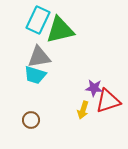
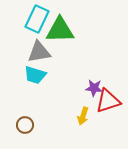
cyan rectangle: moved 1 px left, 1 px up
green triangle: rotated 12 degrees clockwise
gray triangle: moved 5 px up
yellow arrow: moved 6 px down
brown circle: moved 6 px left, 5 px down
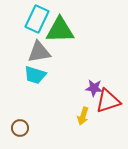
brown circle: moved 5 px left, 3 px down
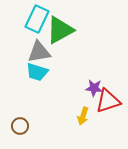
green triangle: rotated 28 degrees counterclockwise
cyan trapezoid: moved 2 px right, 3 px up
brown circle: moved 2 px up
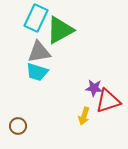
cyan rectangle: moved 1 px left, 1 px up
yellow arrow: moved 1 px right
brown circle: moved 2 px left
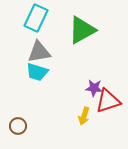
green triangle: moved 22 px right
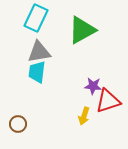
cyan trapezoid: rotated 80 degrees clockwise
purple star: moved 1 px left, 2 px up
brown circle: moved 2 px up
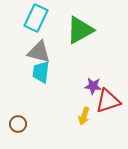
green triangle: moved 2 px left
gray triangle: rotated 25 degrees clockwise
cyan trapezoid: moved 4 px right
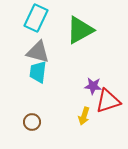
gray triangle: moved 1 px left
cyan trapezoid: moved 3 px left
brown circle: moved 14 px right, 2 px up
